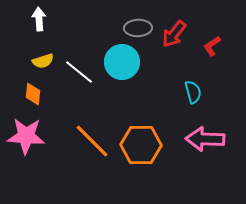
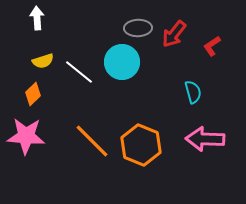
white arrow: moved 2 px left, 1 px up
orange diamond: rotated 40 degrees clockwise
orange hexagon: rotated 21 degrees clockwise
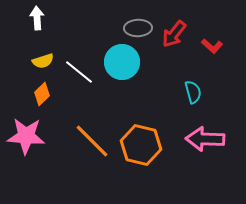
red L-shape: rotated 105 degrees counterclockwise
orange diamond: moved 9 px right
orange hexagon: rotated 9 degrees counterclockwise
